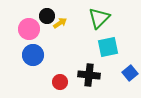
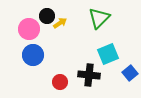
cyan square: moved 7 px down; rotated 10 degrees counterclockwise
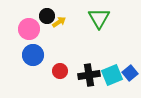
green triangle: rotated 15 degrees counterclockwise
yellow arrow: moved 1 px left, 1 px up
cyan square: moved 4 px right, 21 px down
black cross: rotated 15 degrees counterclockwise
red circle: moved 11 px up
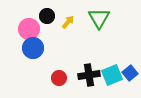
yellow arrow: moved 9 px right; rotated 16 degrees counterclockwise
blue circle: moved 7 px up
red circle: moved 1 px left, 7 px down
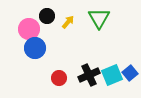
blue circle: moved 2 px right
black cross: rotated 15 degrees counterclockwise
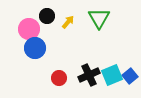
blue square: moved 3 px down
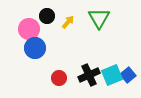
blue square: moved 2 px left, 1 px up
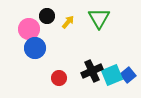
black cross: moved 3 px right, 4 px up
